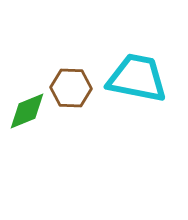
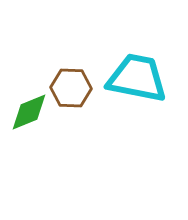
green diamond: moved 2 px right, 1 px down
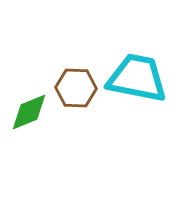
brown hexagon: moved 5 px right
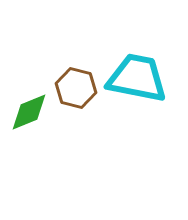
brown hexagon: rotated 12 degrees clockwise
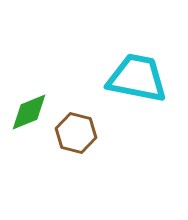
brown hexagon: moved 45 px down
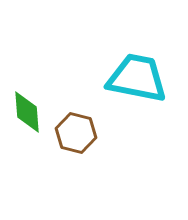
green diamond: moved 2 px left; rotated 72 degrees counterclockwise
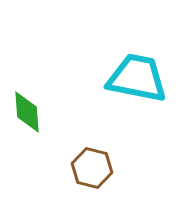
brown hexagon: moved 16 px right, 35 px down
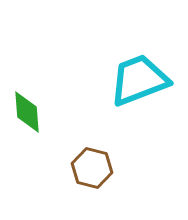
cyan trapezoid: moved 2 px right, 2 px down; rotated 32 degrees counterclockwise
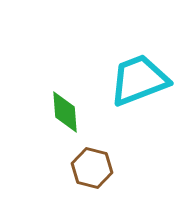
green diamond: moved 38 px right
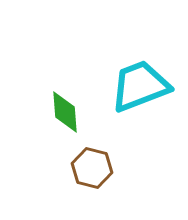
cyan trapezoid: moved 1 px right, 6 px down
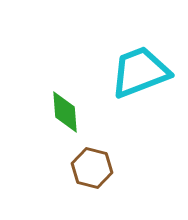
cyan trapezoid: moved 14 px up
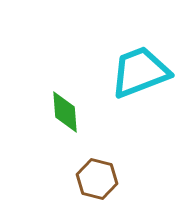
brown hexagon: moved 5 px right, 11 px down
